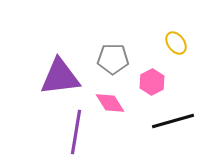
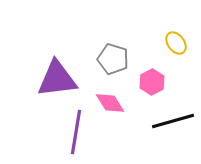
gray pentagon: rotated 16 degrees clockwise
purple triangle: moved 3 px left, 2 px down
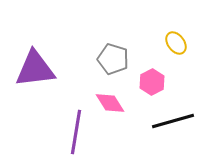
purple triangle: moved 22 px left, 10 px up
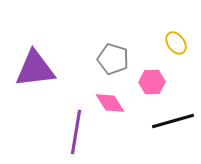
pink hexagon: rotated 25 degrees clockwise
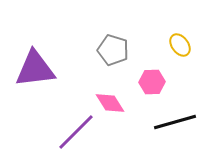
yellow ellipse: moved 4 px right, 2 px down
gray pentagon: moved 9 px up
black line: moved 2 px right, 1 px down
purple line: rotated 36 degrees clockwise
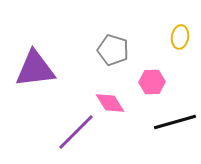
yellow ellipse: moved 8 px up; rotated 45 degrees clockwise
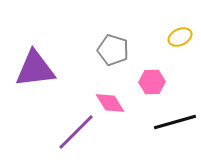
yellow ellipse: rotated 55 degrees clockwise
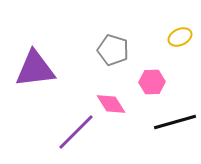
pink diamond: moved 1 px right, 1 px down
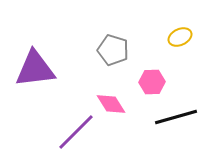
black line: moved 1 px right, 5 px up
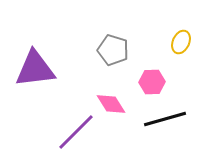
yellow ellipse: moved 1 px right, 5 px down; rotated 40 degrees counterclockwise
black line: moved 11 px left, 2 px down
